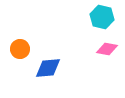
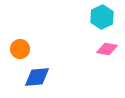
cyan hexagon: rotated 20 degrees clockwise
blue diamond: moved 11 px left, 9 px down
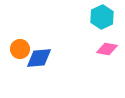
blue diamond: moved 2 px right, 19 px up
